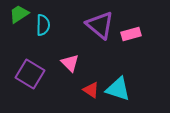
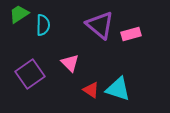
purple square: rotated 24 degrees clockwise
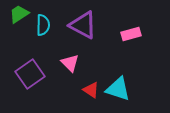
purple triangle: moved 17 px left; rotated 12 degrees counterclockwise
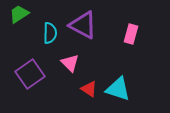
cyan semicircle: moved 7 px right, 8 px down
pink rectangle: rotated 60 degrees counterclockwise
red triangle: moved 2 px left, 1 px up
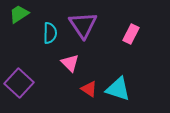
purple triangle: rotated 28 degrees clockwise
pink rectangle: rotated 12 degrees clockwise
purple square: moved 11 px left, 9 px down; rotated 12 degrees counterclockwise
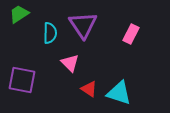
purple square: moved 3 px right, 3 px up; rotated 32 degrees counterclockwise
cyan triangle: moved 1 px right, 4 px down
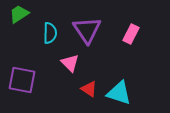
purple triangle: moved 4 px right, 5 px down
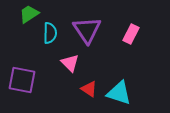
green trapezoid: moved 10 px right
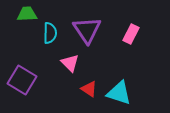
green trapezoid: moved 2 px left; rotated 30 degrees clockwise
purple square: rotated 20 degrees clockwise
